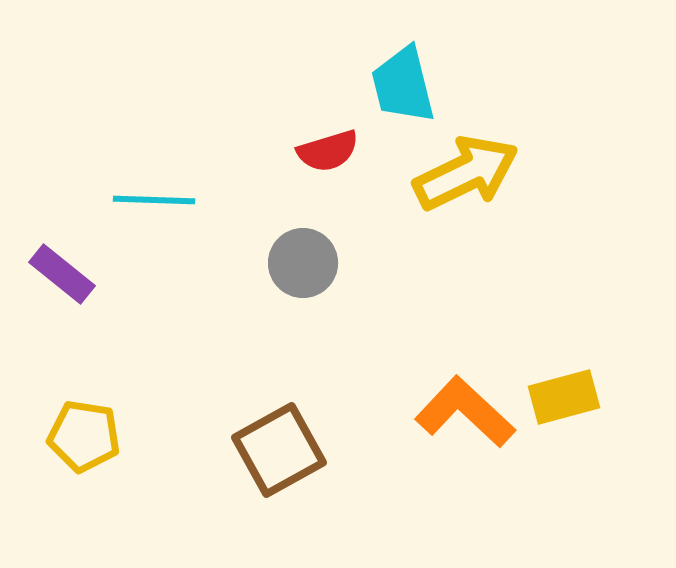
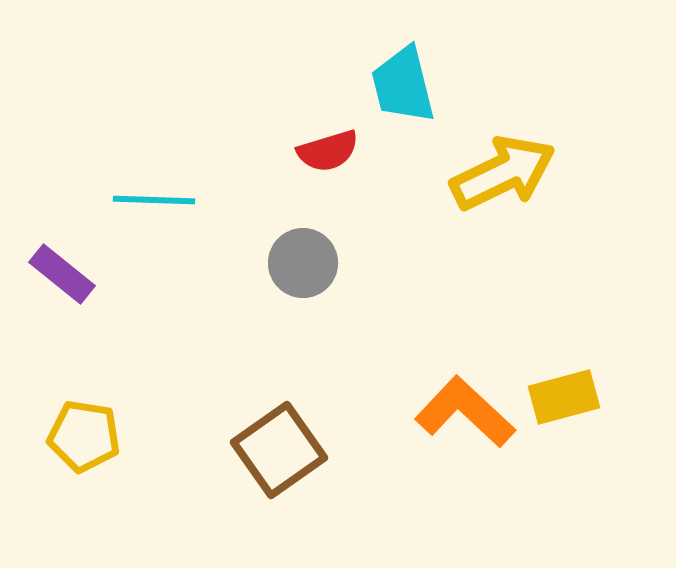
yellow arrow: moved 37 px right
brown square: rotated 6 degrees counterclockwise
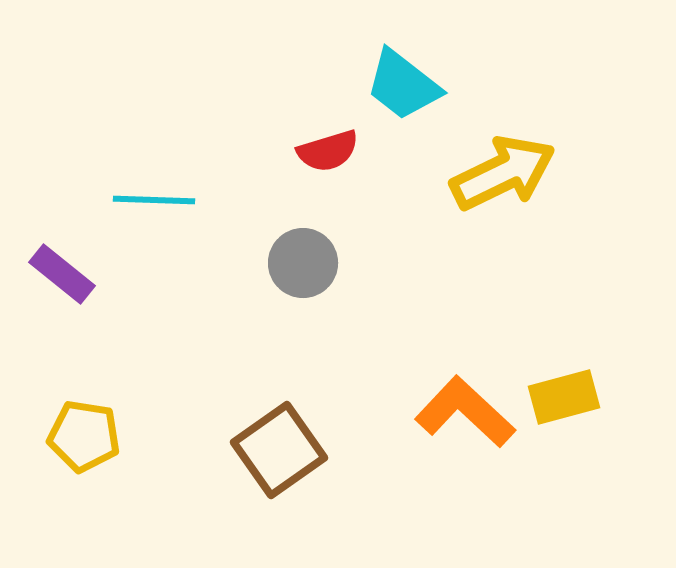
cyan trapezoid: rotated 38 degrees counterclockwise
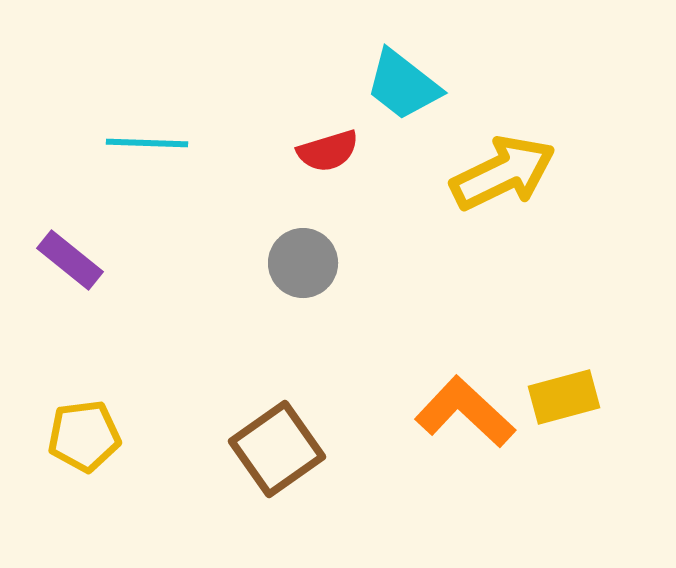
cyan line: moved 7 px left, 57 px up
purple rectangle: moved 8 px right, 14 px up
yellow pentagon: rotated 16 degrees counterclockwise
brown square: moved 2 px left, 1 px up
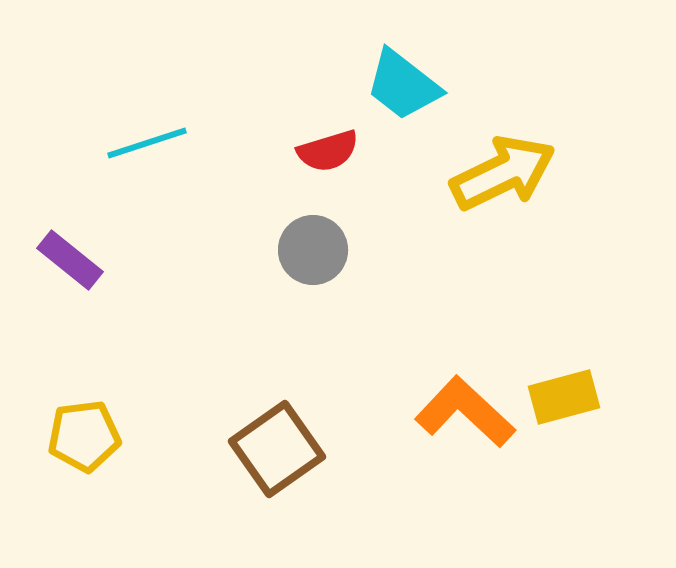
cyan line: rotated 20 degrees counterclockwise
gray circle: moved 10 px right, 13 px up
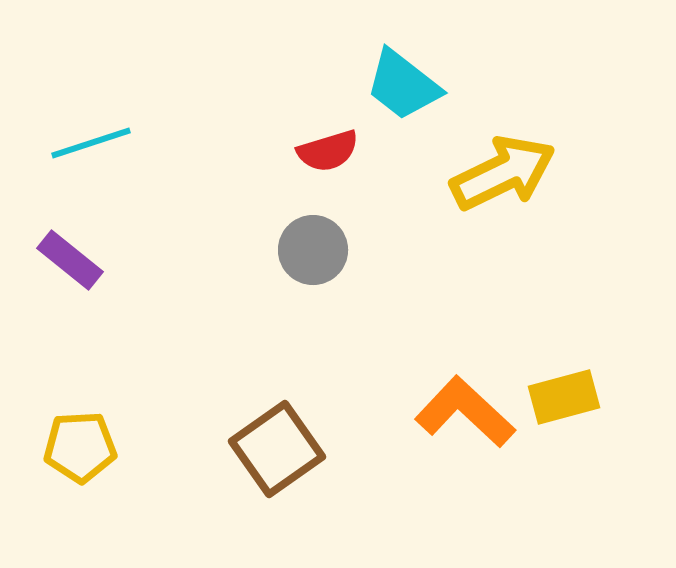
cyan line: moved 56 px left
yellow pentagon: moved 4 px left, 11 px down; rotated 4 degrees clockwise
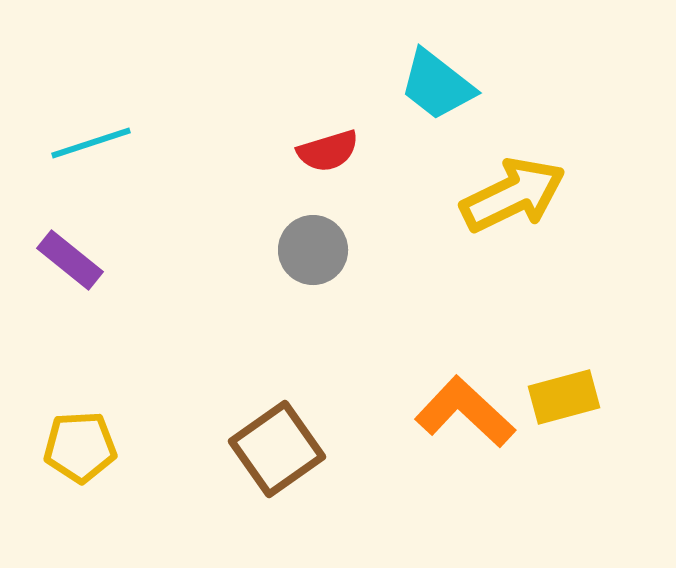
cyan trapezoid: moved 34 px right
yellow arrow: moved 10 px right, 22 px down
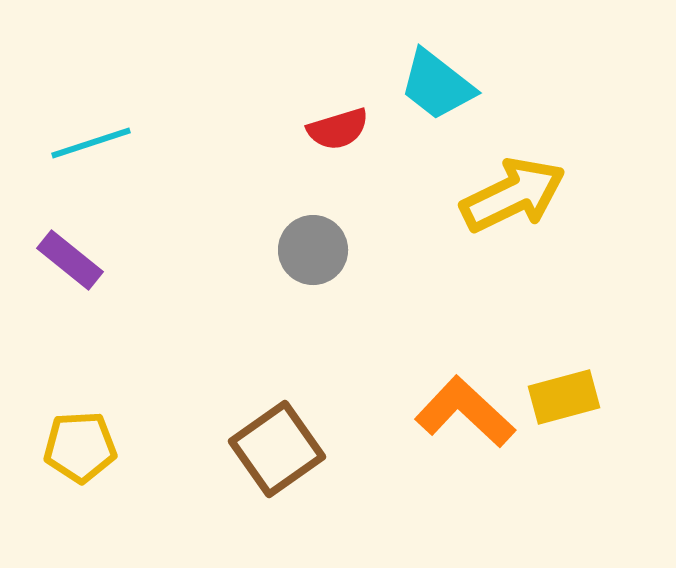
red semicircle: moved 10 px right, 22 px up
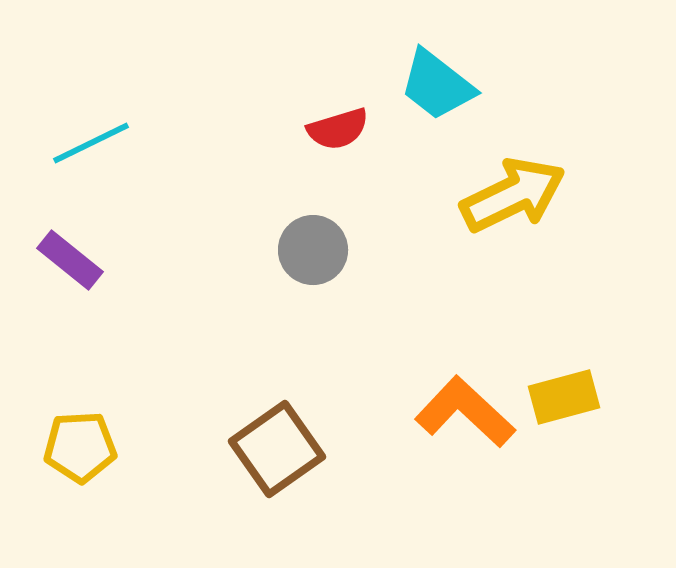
cyan line: rotated 8 degrees counterclockwise
